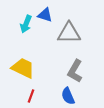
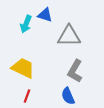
gray triangle: moved 3 px down
red line: moved 4 px left
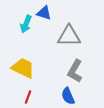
blue triangle: moved 1 px left, 2 px up
red line: moved 1 px right, 1 px down
